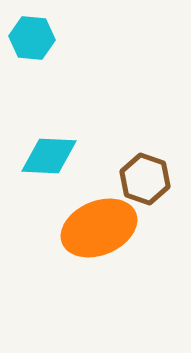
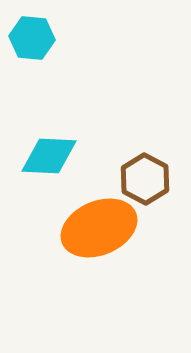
brown hexagon: rotated 9 degrees clockwise
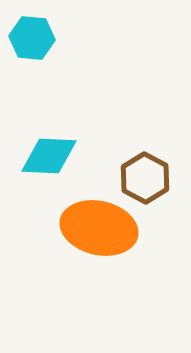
brown hexagon: moved 1 px up
orange ellipse: rotated 36 degrees clockwise
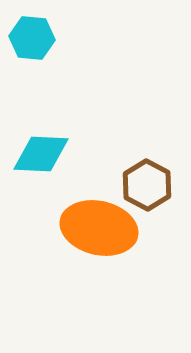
cyan diamond: moved 8 px left, 2 px up
brown hexagon: moved 2 px right, 7 px down
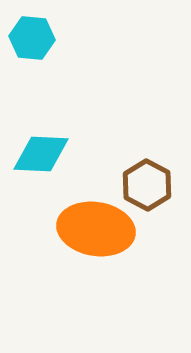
orange ellipse: moved 3 px left, 1 px down; rotated 4 degrees counterclockwise
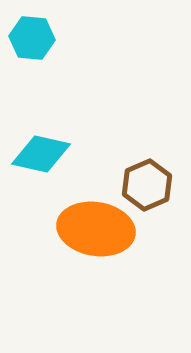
cyan diamond: rotated 10 degrees clockwise
brown hexagon: rotated 9 degrees clockwise
